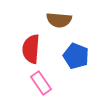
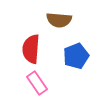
blue pentagon: rotated 30 degrees clockwise
pink rectangle: moved 4 px left
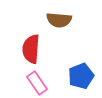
blue pentagon: moved 5 px right, 20 px down
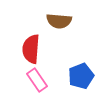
brown semicircle: moved 1 px down
pink rectangle: moved 3 px up
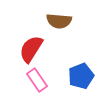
red semicircle: rotated 28 degrees clockwise
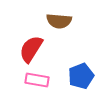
pink rectangle: rotated 45 degrees counterclockwise
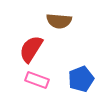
blue pentagon: moved 3 px down
pink rectangle: rotated 10 degrees clockwise
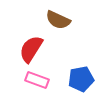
brown semicircle: moved 1 px left, 1 px up; rotated 20 degrees clockwise
blue pentagon: rotated 10 degrees clockwise
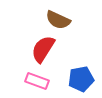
red semicircle: moved 12 px right
pink rectangle: moved 1 px down
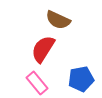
pink rectangle: moved 2 px down; rotated 30 degrees clockwise
